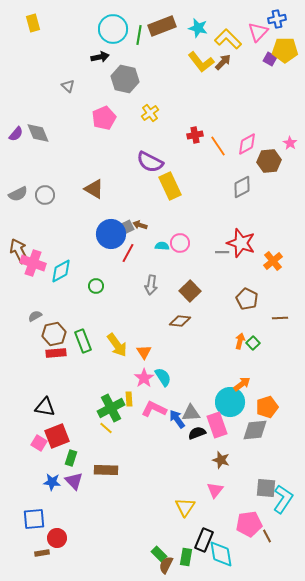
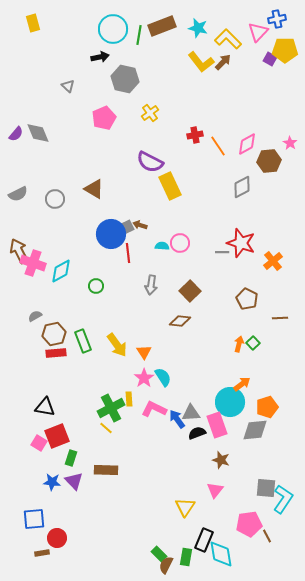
gray circle at (45, 195): moved 10 px right, 4 px down
red line at (128, 253): rotated 36 degrees counterclockwise
orange arrow at (240, 341): moved 1 px left, 3 px down
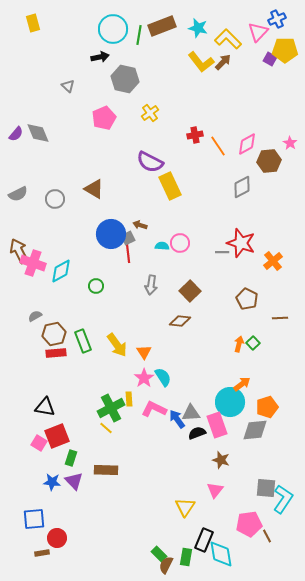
blue cross at (277, 19): rotated 12 degrees counterclockwise
gray square at (127, 227): moved 1 px right, 11 px down
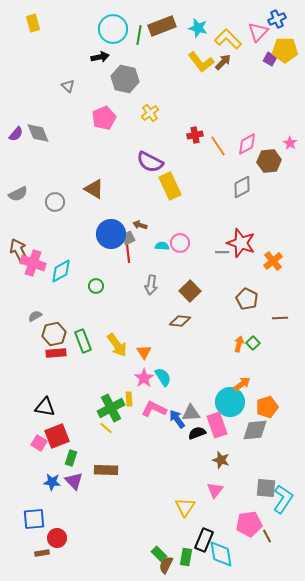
gray circle at (55, 199): moved 3 px down
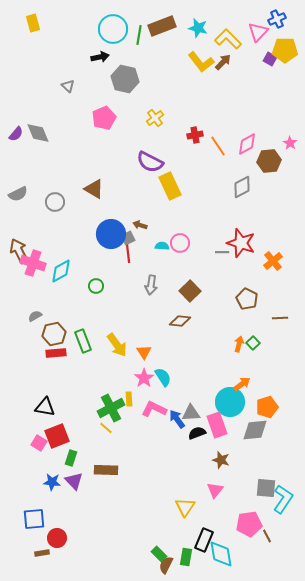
yellow cross at (150, 113): moved 5 px right, 5 px down
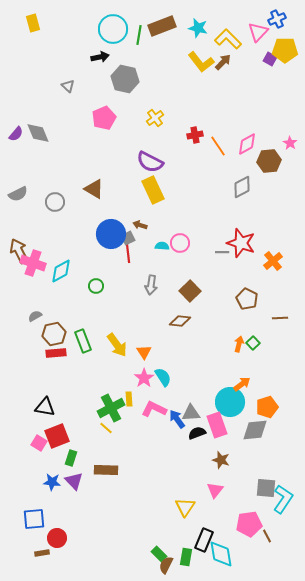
yellow rectangle at (170, 186): moved 17 px left, 4 px down
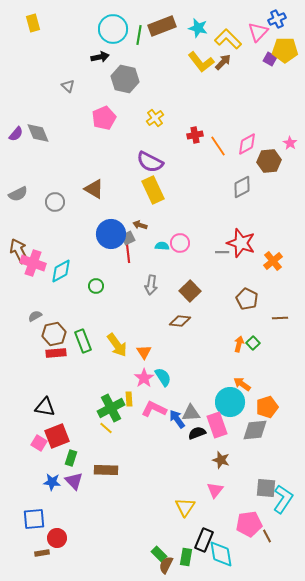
orange arrow at (242, 384): rotated 108 degrees counterclockwise
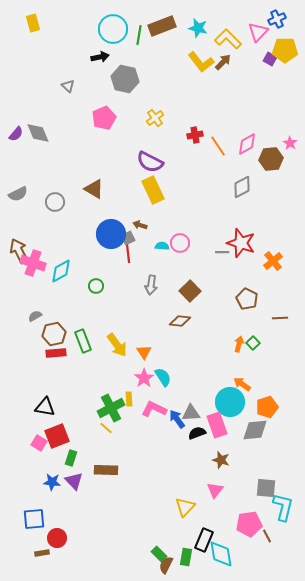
brown hexagon at (269, 161): moved 2 px right, 2 px up
cyan L-shape at (283, 499): moved 8 px down; rotated 20 degrees counterclockwise
yellow triangle at (185, 507): rotated 10 degrees clockwise
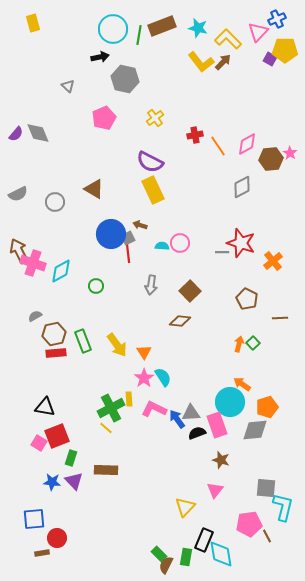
pink star at (290, 143): moved 10 px down
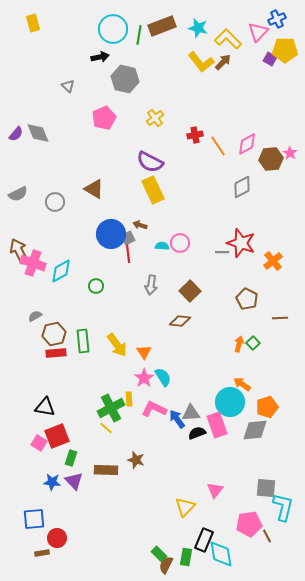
green rectangle at (83, 341): rotated 15 degrees clockwise
brown star at (221, 460): moved 85 px left
